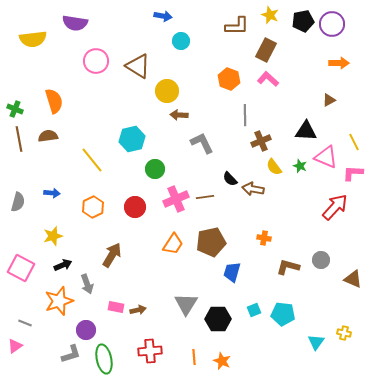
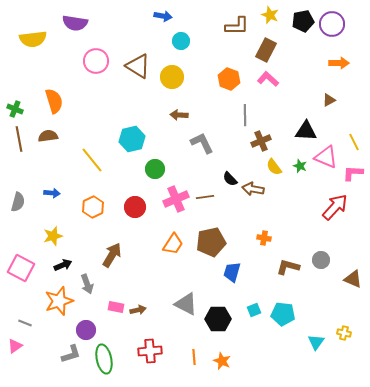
yellow circle at (167, 91): moved 5 px right, 14 px up
gray triangle at (186, 304): rotated 35 degrees counterclockwise
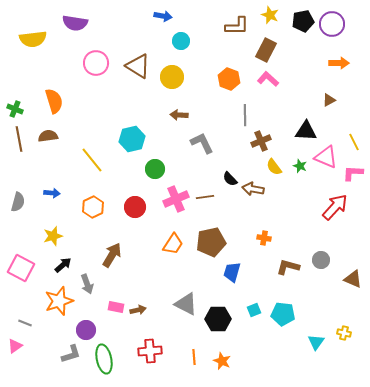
pink circle at (96, 61): moved 2 px down
black arrow at (63, 265): rotated 18 degrees counterclockwise
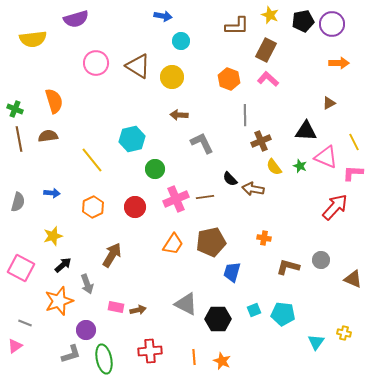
purple semicircle at (75, 23): moved 1 px right, 4 px up; rotated 25 degrees counterclockwise
brown triangle at (329, 100): moved 3 px down
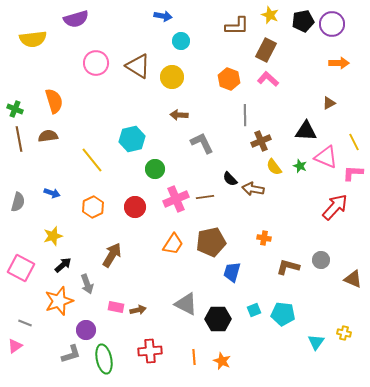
blue arrow at (52, 193): rotated 14 degrees clockwise
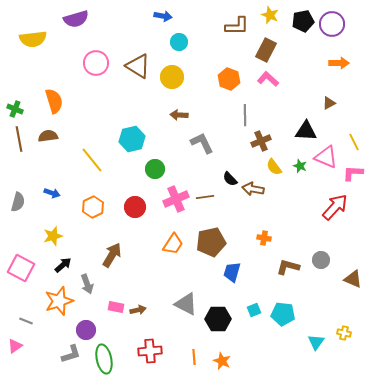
cyan circle at (181, 41): moved 2 px left, 1 px down
gray line at (25, 323): moved 1 px right, 2 px up
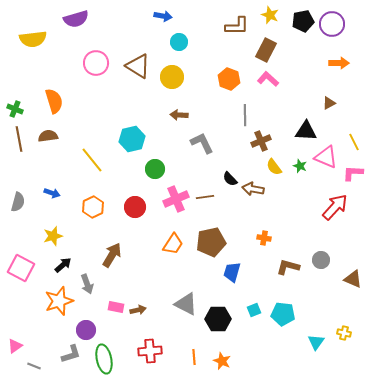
gray line at (26, 321): moved 8 px right, 45 px down
